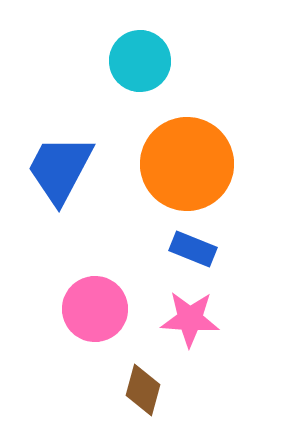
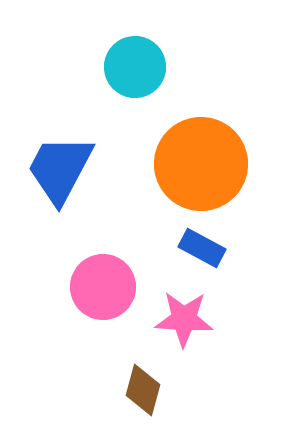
cyan circle: moved 5 px left, 6 px down
orange circle: moved 14 px right
blue rectangle: moved 9 px right, 1 px up; rotated 6 degrees clockwise
pink circle: moved 8 px right, 22 px up
pink star: moved 6 px left
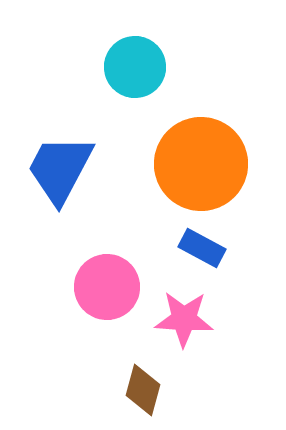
pink circle: moved 4 px right
